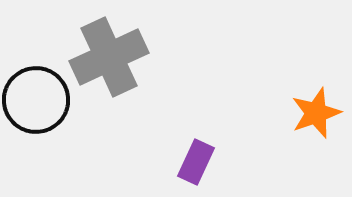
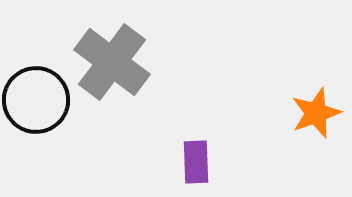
gray cross: moved 3 px right, 5 px down; rotated 28 degrees counterclockwise
purple rectangle: rotated 27 degrees counterclockwise
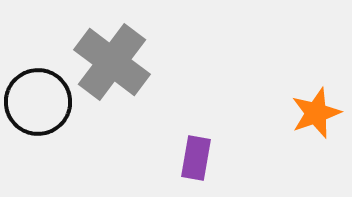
black circle: moved 2 px right, 2 px down
purple rectangle: moved 4 px up; rotated 12 degrees clockwise
